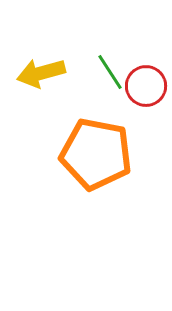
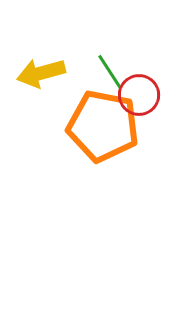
red circle: moved 7 px left, 9 px down
orange pentagon: moved 7 px right, 28 px up
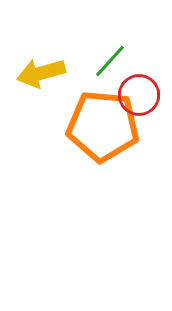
green line: moved 11 px up; rotated 75 degrees clockwise
orange pentagon: rotated 6 degrees counterclockwise
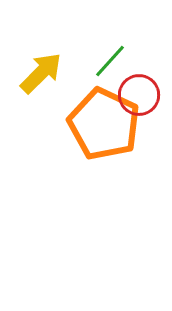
yellow arrow: rotated 150 degrees clockwise
orange pentagon: moved 1 px right, 2 px up; rotated 20 degrees clockwise
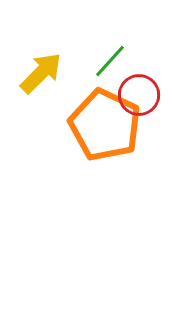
orange pentagon: moved 1 px right, 1 px down
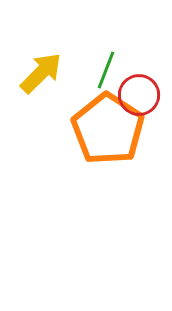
green line: moved 4 px left, 9 px down; rotated 21 degrees counterclockwise
orange pentagon: moved 3 px right, 4 px down; rotated 8 degrees clockwise
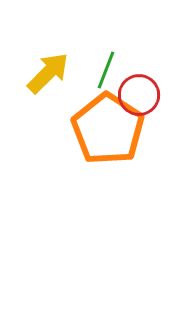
yellow arrow: moved 7 px right
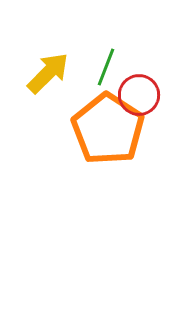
green line: moved 3 px up
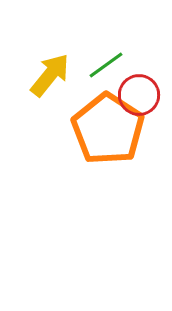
green line: moved 2 px up; rotated 33 degrees clockwise
yellow arrow: moved 2 px right, 2 px down; rotated 6 degrees counterclockwise
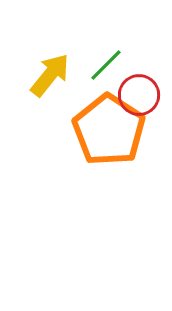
green line: rotated 9 degrees counterclockwise
orange pentagon: moved 1 px right, 1 px down
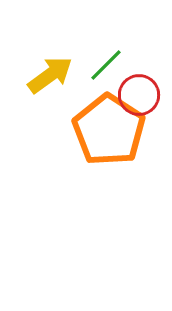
yellow arrow: rotated 15 degrees clockwise
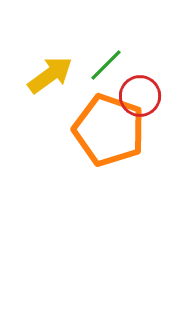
red circle: moved 1 px right, 1 px down
orange pentagon: rotated 14 degrees counterclockwise
